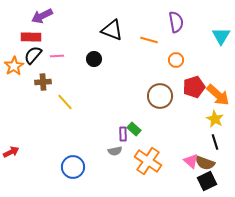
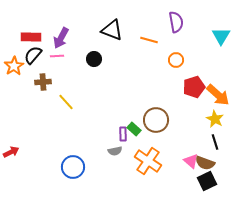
purple arrow: moved 19 px right, 22 px down; rotated 35 degrees counterclockwise
brown circle: moved 4 px left, 24 px down
yellow line: moved 1 px right
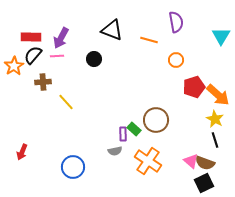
black line: moved 2 px up
red arrow: moved 11 px right; rotated 140 degrees clockwise
black square: moved 3 px left, 2 px down
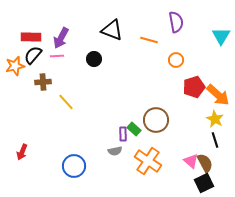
orange star: moved 1 px right; rotated 18 degrees clockwise
brown semicircle: rotated 138 degrees counterclockwise
blue circle: moved 1 px right, 1 px up
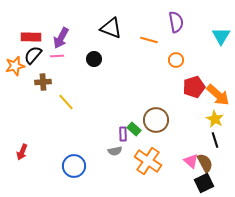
black triangle: moved 1 px left, 2 px up
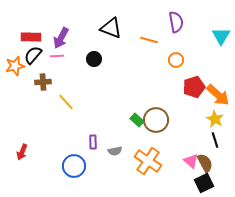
green rectangle: moved 3 px right, 9 px up
purple rectangle: moved 30 px left, 8 px down
